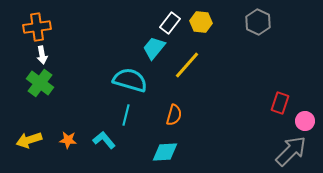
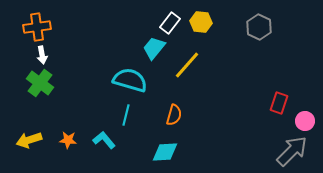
gray hexagon: moved 1 px right, 5 px down
red rectangle: moved 1 px left
gray arrow: moved 1 px right
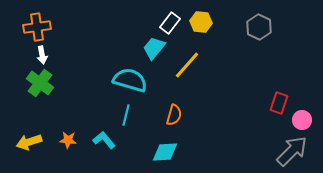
pink circle: moved 3 px left, 1 px up
yellow arrow: moved 2 px down
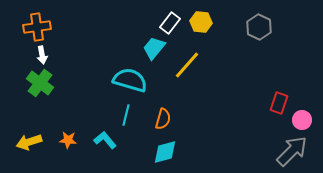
orange semicircle: moved 11 px left, 4 px down
cyan L-shape: moved 1 px right
cyan diamond: rotated 12 degrees counterclockwise
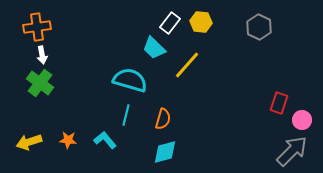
cyan trapezoid: rotated 85 degrees counterclockwise
